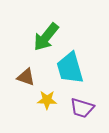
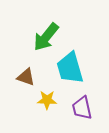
purple trapezoid: rotated 60 degrees clockwise
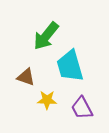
green arrow: moved 1 px up
cyan trapezoid: moved 2 px up
purple trapezoid: rotated 15 degrees counterclockwise
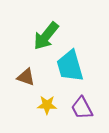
yellow star: moved 5 px down
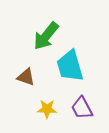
yellow star: moved 4 px down
